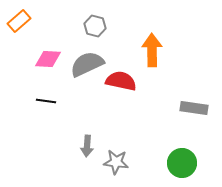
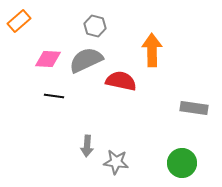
gray semicircle: moved 1 px left, 4 px up
black line: moved 8 px right, 5 px up
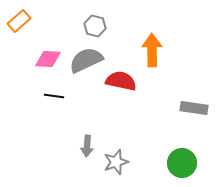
gray star: rotated 25 degrees counterclockwise
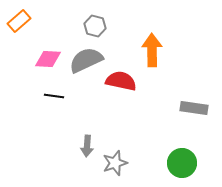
gray star: moved 1 px left, 1 px down
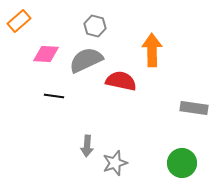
pink diamond: moved 2 px left, 5 px up
